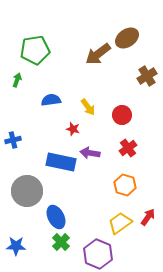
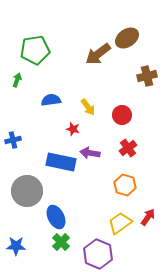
brown cross: rotated 18 degrees clockwise
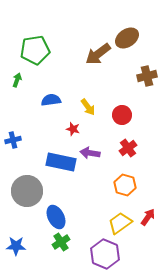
green cross: rotated 12 degrees clockwise
purple hexagon: moved 7 px right
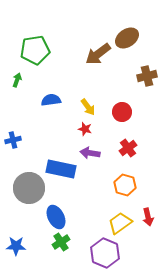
red circle: moved 3 px up
red star: moved 12 px right
blue rectangle: moved 7 px down
gray circle: moved 2 px right, 3 px up
red arrow: rotated 132 degrees clockwise
purple hexagon: moved 1 px up
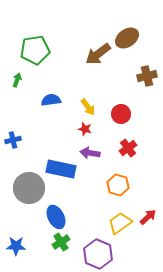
red circle: moved 1 px left, 2 px down
orange hexagon: moved 7 px left
red arrow: rotated 120 degrees counterclockwise
purple hexagon: moved 7 px left, 1 px down
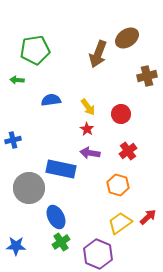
brown arrow: rotated 32 degrees counterclockwise
green arrow: rotated 104 degrees counterclockwise
red star: moved 2 px right; rotated 16 degrees clockwise
red cross: moved 3 px down
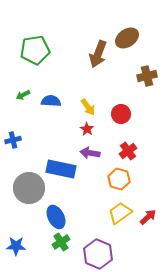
green arrow: moved 6 px right, 15 px down; rotated 32 degrees counterclockwise
blue semicircle: moved 1 px down; rotated 12 degrees clockwise
orange hexagon: moved 1 px right, 6 px up
yellow trapezoid: moved 10 px up
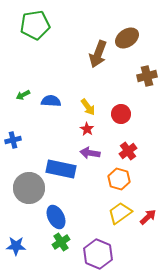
green pentagon: moved 25 px up
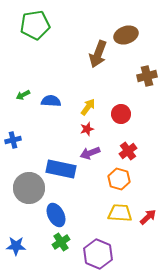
brown ellipse: moved 1 px left, 3 px up; rotated 15 degrees clockwise
yellow arrow: rotated 108 degrees counterclockwise
red star: rotated 24 degrees clockwise
purple arrow: rotated 30 degrees counterclockwise
yellow trapezoid: rotated 40 degrees clockwise
blue ellipse: moved 2 px up
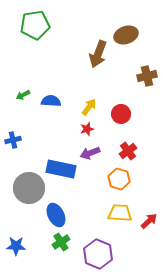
yellow arrow: moved 1 px right
red arrow: moved 1 px right, 4 px down
